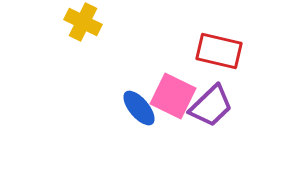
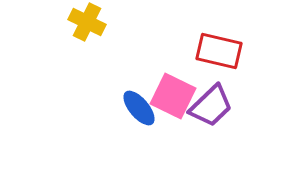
yellow cross: moved 4 px right
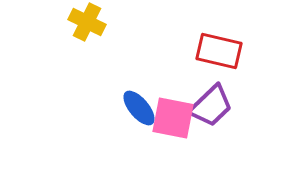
pink square: moved 22 px down; rotated 15 degrees counterclockwise
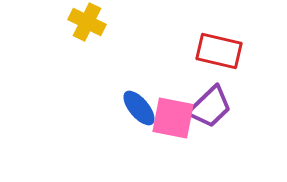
purple trapezoid: moved 1 px left, 1 px down
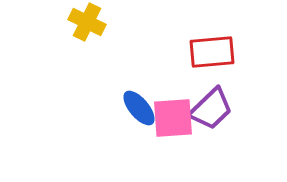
red rectangle: moved 7 px left, 1 px down; rotated 18 degrees counterclockwise
purple trapezoid: moved 1 px right, 2 px down
pink square: rotated 15 degrees counterclockwise
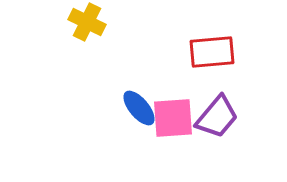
purple trapezoid: moved 6 px right, 8 px down; rotated 6 degrees counterclockwise
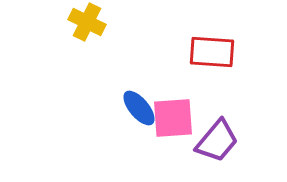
red rectangle: rotated 9 degrees clockwise
purple trapezoid: moved 24 px down
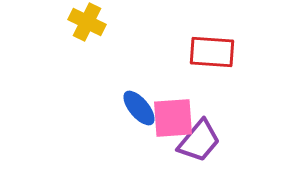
purple trapezoid: moved 18 px left
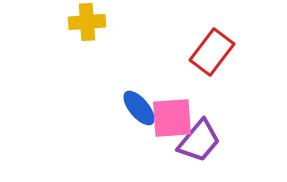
yellow cross: rotated 30 degrees counterclockwise
red rectangle: rotated 57 degrees counterclockwise
pink square: moved 1 px left
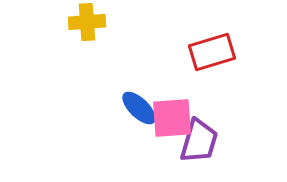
red rectangle: rotated 36 degrees clockwise
blue ellipse: rotated 6 degrees counterclockwise
purple trapezoid: rotated 24 degrees counterclockwise
